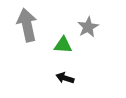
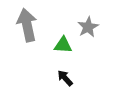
black arrow: rotated 30 degrees clockwise
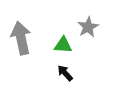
gray arrow: moved 6 px left, 13 px down
black arrow: moved 5 px up
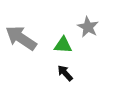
gray star: rotated 15 degrees counterclockwise
gray arrow: rotated 44 degrees counterclockwise
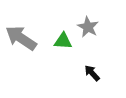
green triangle: moved 4 px up
black arrow: moved 27 px right
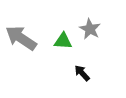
gray star: moved 2 px right, 2 px down
black arrow: moved 10 px left
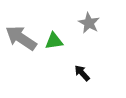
gray star: moved 1 px left, 6 px up
green triangle: moved 9 px left; rotated 12 degrees counterclockwise
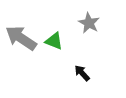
green triangle: rotated 30 degrees clockwise
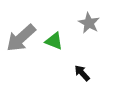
gray arrow: rotated 76 degrees counterclockwise
